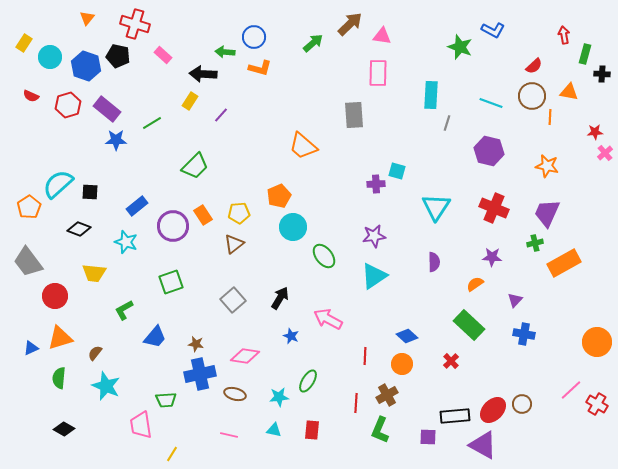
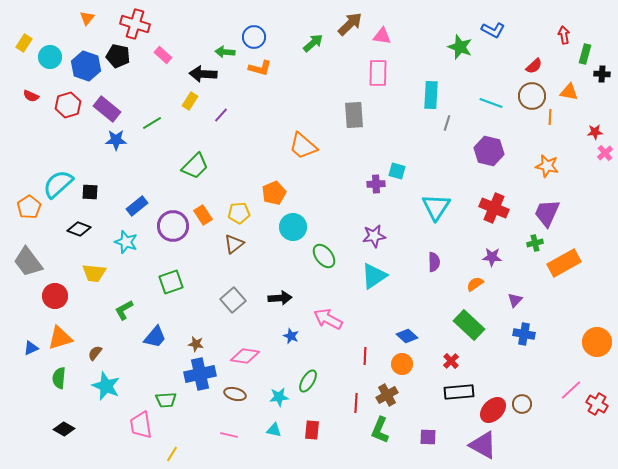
orange pentagon at (279, 196): moved 5 px left, 3 px up
black arrow at (280, 298): rotated 55 degrees clockwise
black rectangle at (455, 416): moved 4 px right, 24 px up
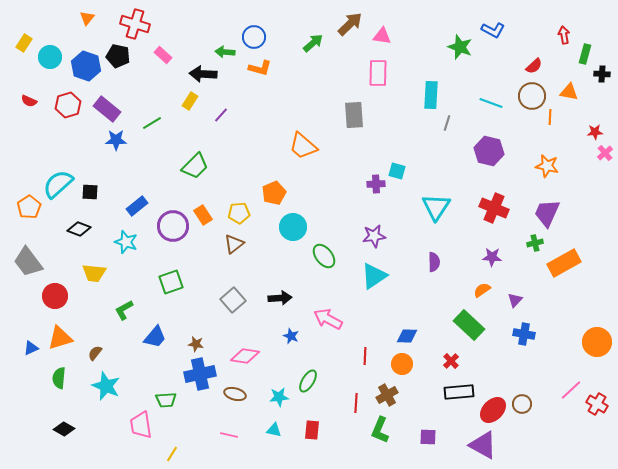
red semicircle at (31, 96): moved 2 px left, 5 px down
orange semicircle at (475, 284): moved 7 px right, 6 px down
blue diamond at (407, 336): rotated 40 degrees counterclockwise
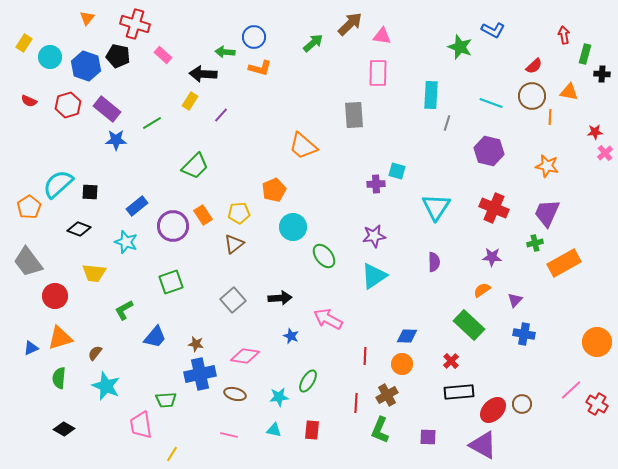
orange pentagon at (274, 193): moved 3 px up
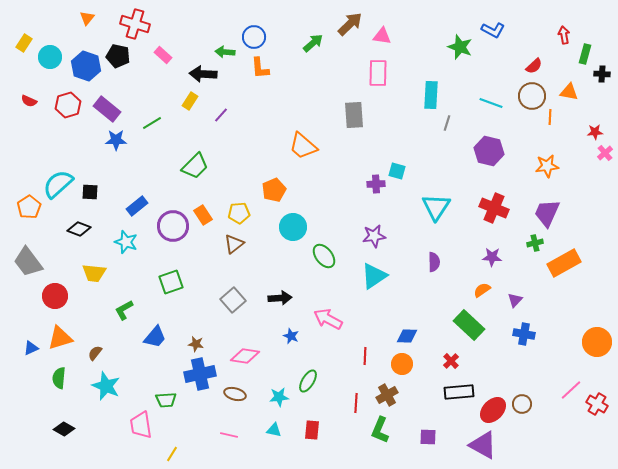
orange L-shape at (260, 68): rotated 70 degrees clockwise
orange star at (547, 166): rotated 20 degrees counterclockwise
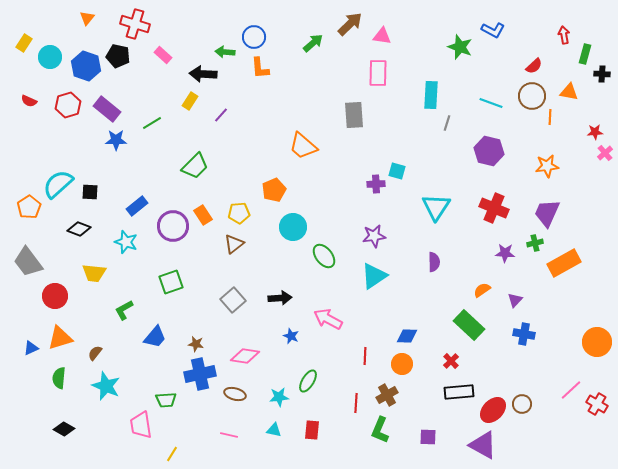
purple star at (492, 257): moved 13 px right, 4 px up
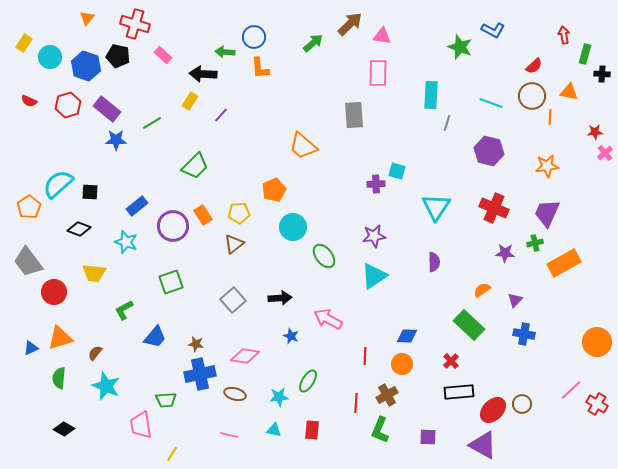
red circle at (55, 296): moved 1 px left, 4 px up
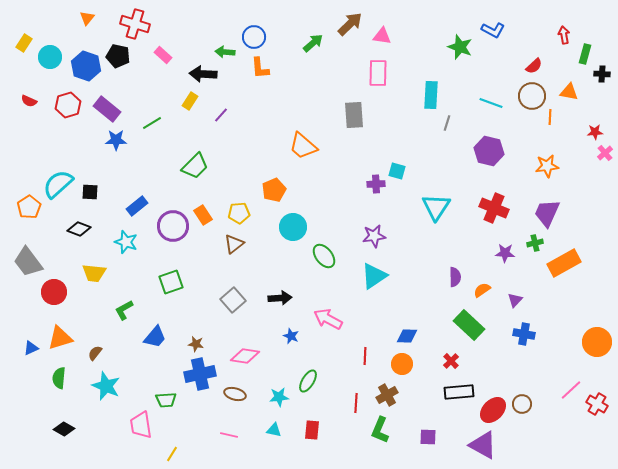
purple semicircle at (434, 262): moved 21 px right, 15 px down
